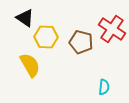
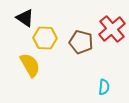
red cross: rotated 16 degrees clockwise
yellow hexagon: moved 1 px left, 1 px down
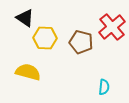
red cross: moved 2 px up
yellow semicircle: moved 2 px left, 7 px down; rotated 45 degrees counterclockwise
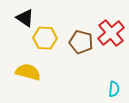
red cross: moved 1 px left, 6 px down
cyan semicircle: moved 10 px right, 2 px down
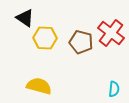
red cross: rotated 12 degrees counterclockwise
yellow semicircle: moved 11 px right, 14 px down
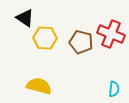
red cross: moved 1 px down; rotated 16 degrees counterclockwise
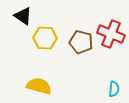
black triangle: moved 2 px left, 2 px up
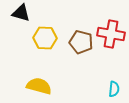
black triangle: moved 2 px left, 3 px up; rotated 18 degrees counterclockwise
red cross: rotated 12 degrees counterclockwise
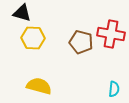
black triangle: moved 1 px right
yellow hexagon: moved 12 px left
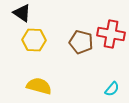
black triangle: rotated 18 degrees clockwise
yellow hexagon: moved 1 px right, 2 px down
cyan semicircle: moved 2 px left; rotated 35 degrees clockwise
